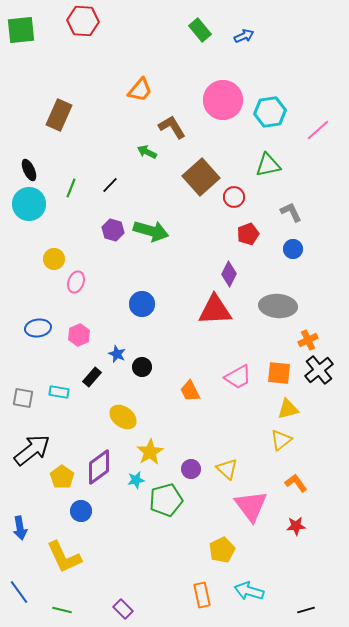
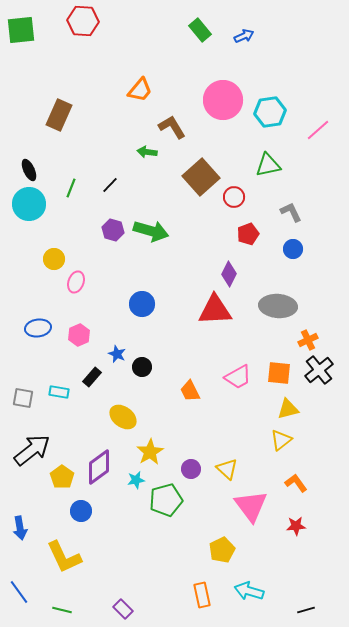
green arrow at (147, 152): rotated 18 degrees counterclockwise
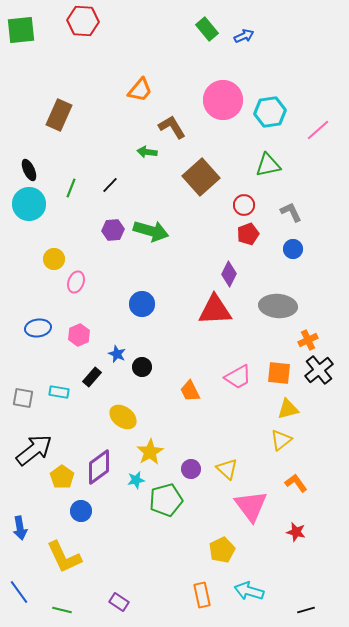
green rectangle at (200, 30): moved 7 px right, 1 px up
red circle at (234, 197): moved 10 px right, 8 px down
purple hexagon at (113, 230): rotated 20 degrees counterclockwise
black arrow at (32, 450): moved 2 px right
red star at (296, 526): moved 6 px down; rotated 18 degrees clockwise
purple rectangle at (123, 609): moved 4 px left, 7 px up; rotated 12 degrees counterclockwise
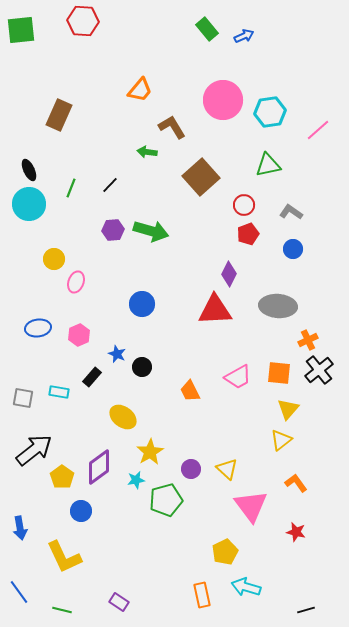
gray L-shape at (291, 212): rotated 30 degrees counterclockwise
yellow triangle at (288, 409): rotated 35 degrees counterclockwise
yellow pentagon at (222, 550): moved 3 px right, 2 px down
cyan arrow at (249, 591): moved 3 px left, 4 px up
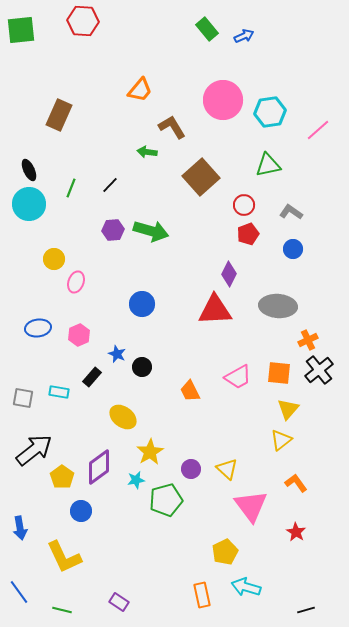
red star at (296, 532): rotated 18 degrees clockwise
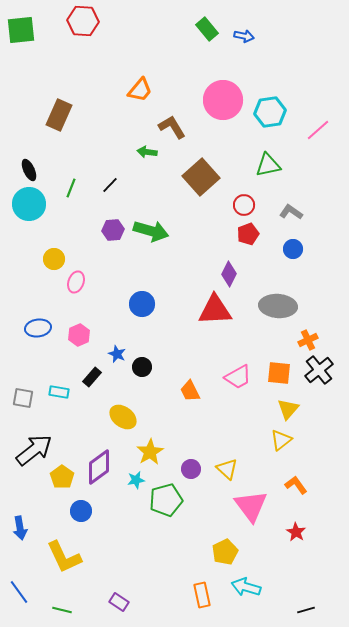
blue arrow at (244, 36): rotated 36 degrees clockwise
orange L-shape at (296, 483): moved 2 px down
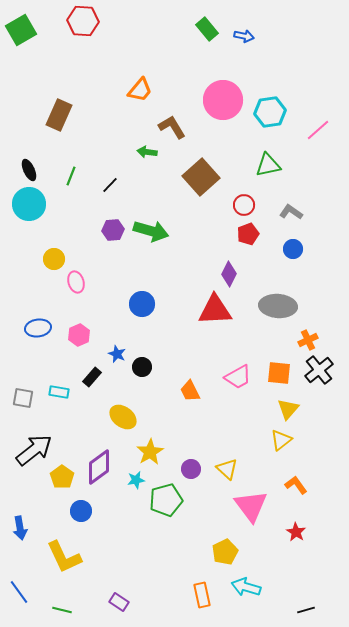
green square at (21, 30): rotated 24 degrees counterclockwise
green line at (71, 188): moved 12 px up
pink ellipse at (76, 282): rotated 35 degrees counterclockwise
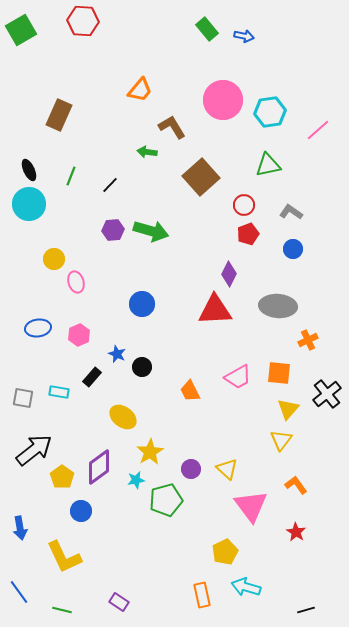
black cross at (319, 370): moved 8 px right, 24 px down
yellow triangle at (281, 440): rotated 15 degrees counterclockwise
